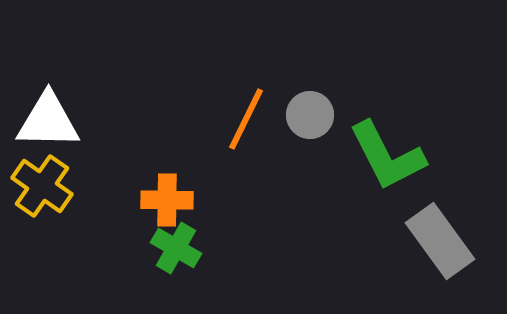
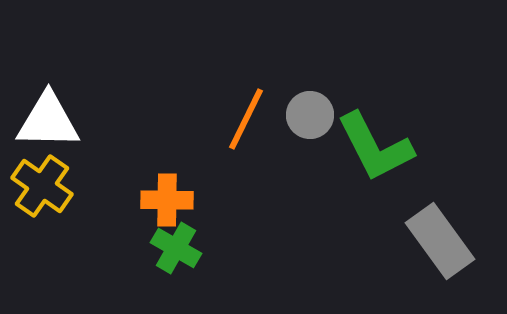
green L-shape: moved 12 px left, 9 px up
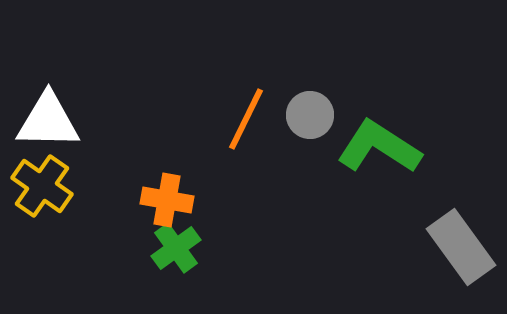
green L-shape: moved 4 px right; rotated 150 degrees clockwise
orange cross: rotated 9 degrees clockwise
gray rectangle: moved 21 px right, 6 px down
green cross: rotated 24 degrees clockwise
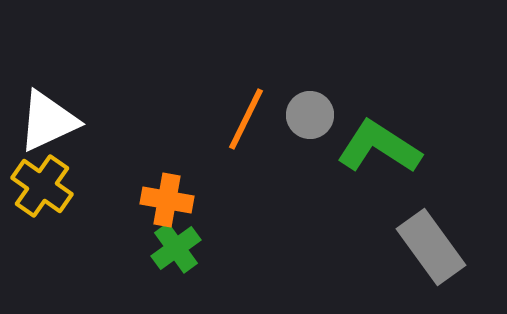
white triangle: rotated 26 degrees counterclockwise
gray rectangle: moved 30 px left
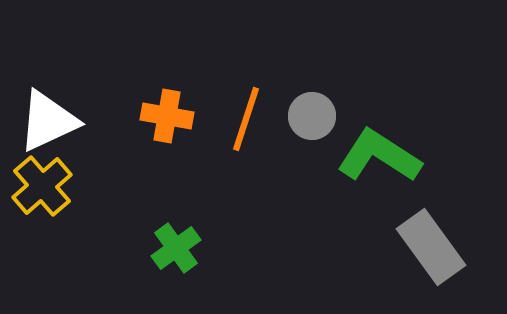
gray circle: moved 2 px right, 1 px down
orange line: rotated 8 degrees counterclockwise
green L-shape: moved 9 px down
yellow cross: rotated 14 degrees clockwise
orange cross: moved 84 px up
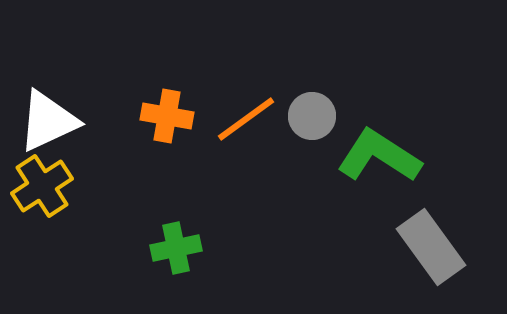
orange line: rotated 36 degrees clockwise
yellow cross: rotated 8 degrees clockwise
green cross: rotated 24 degrees clockwise
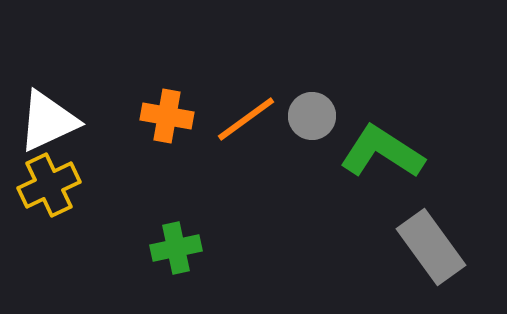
green L-shape: moved 3 px right, 4 px up
yellow cross: moved 7 px right, 1 px up; rotated 8 degrees clockwise
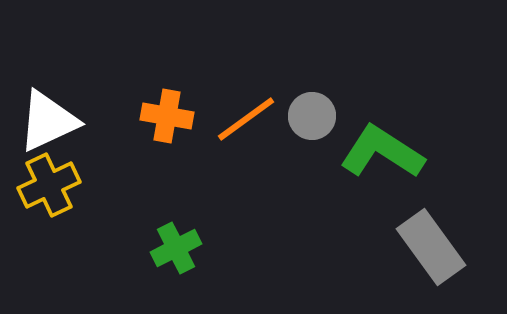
green cross: rotated 15 degrees counterclockwise
